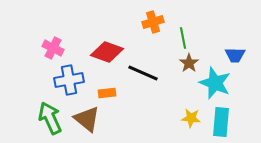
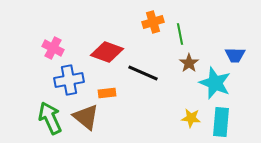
green line: moved 3 px left, 4 px up
brown triangle: moved 1 px left, 2 px up
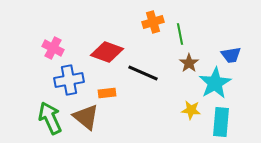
blue trapezoid: moved 4 px left; rotated 10 degrees counterclockwise
cyan star: rotated 20 degrees clockwise
yellow star: moved 8 px up
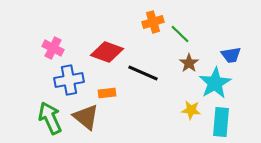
green line: rotated 35 degrees counterclockwise
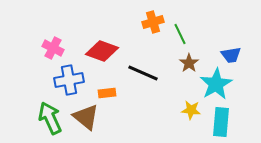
green line: rotated 20 degrees clockwise
red diamond: moved 5 px left, 1 px up
cyan star: moved 1 px right, 1 px down
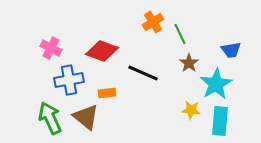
orange cross: rotated 15 degrees counterclockwise
pink cross: moved 2 px left
blue trapezoid: moved 5 px up
cyan rectangle: moved 1 px left, 1 px up
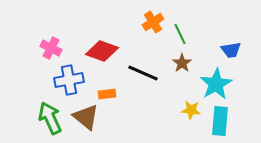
brown star: moved 7 px left
orange rectangle: moved 1 px down
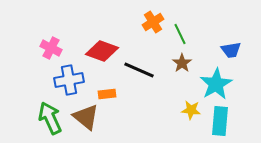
black line: moved 4 px left, 3 px up
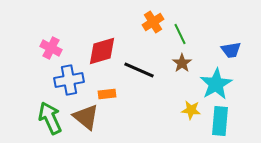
red diamond: rotated 36 degrees counterclockwise
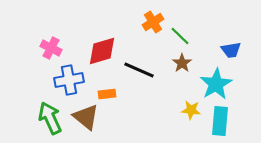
green line: moved 2 px down; rotated 20 degrees counterclockwise
